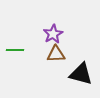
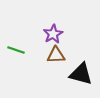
green line: moved 1 px right; rotated 18 degrees clockwise
brown triangle: moved 1 px down
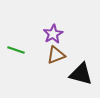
brown triangle: rotated 18 degrees counterclockwise
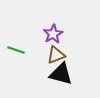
black triangle: moved 20 px left
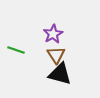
brown triangle: rotated 42 degrees counterclockwise
black triangle: moved 1 px left
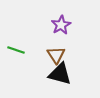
purple star: moved 8 px right, 9 px up
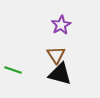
green line: moved 3 px left, 20 px down
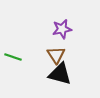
purple star: moved 1 px right, 4 px down; rotated 18 degrees clockwise
green line: moved 13 px up
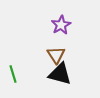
purple star: moved 1 px left, 4 px up; rotated 18 degrees counterclockwise
green line: moved 17 px down; rotated 54 degrees clockwise
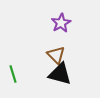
purple star: moved 2 px up
brown triangle: rotated 12 degrees counterclockwise
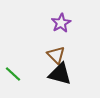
green line: rotated 30 degrees counterclockwise
